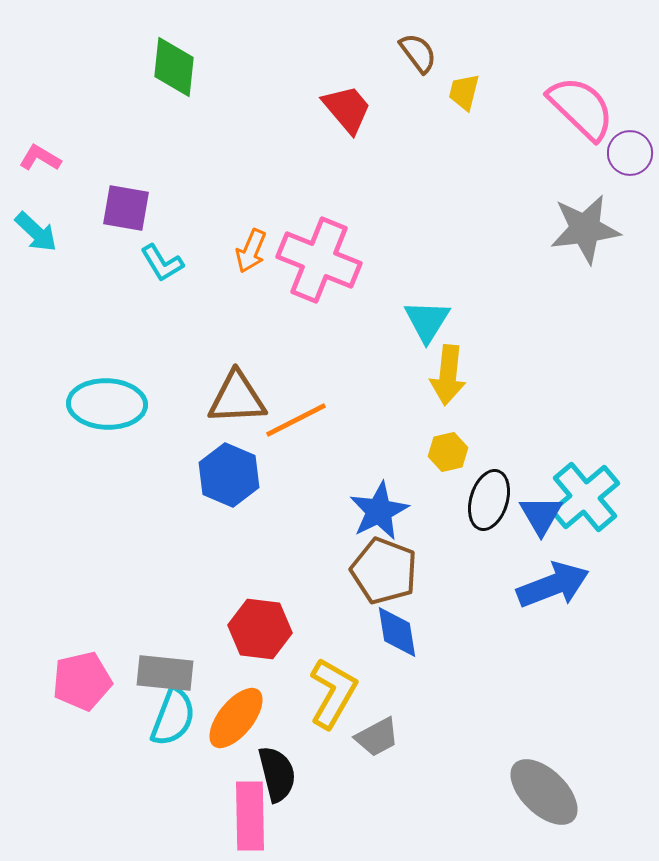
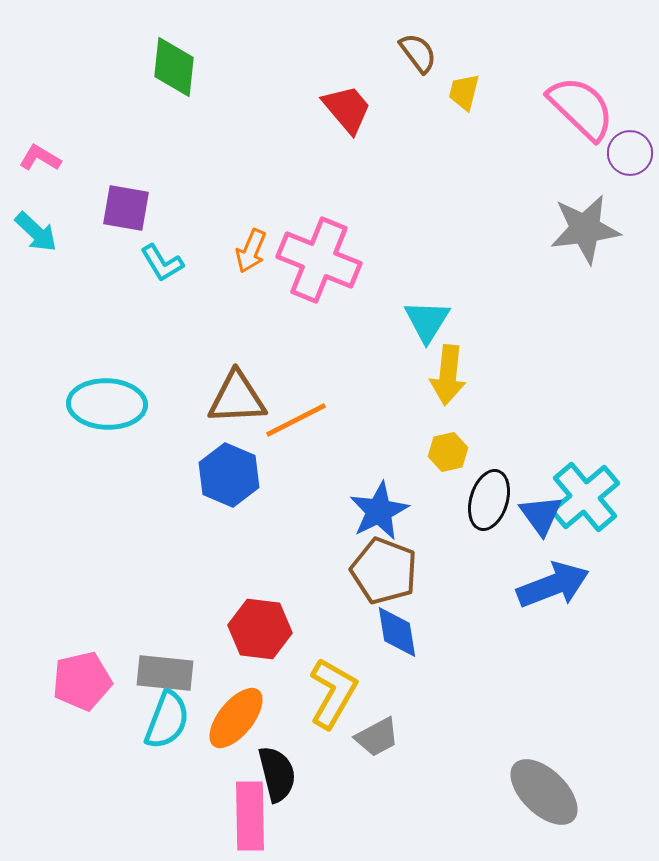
blue triangle: rotated 6 degrees counterclockwise
cyan semicircle: moved 6 px left, 3 px down
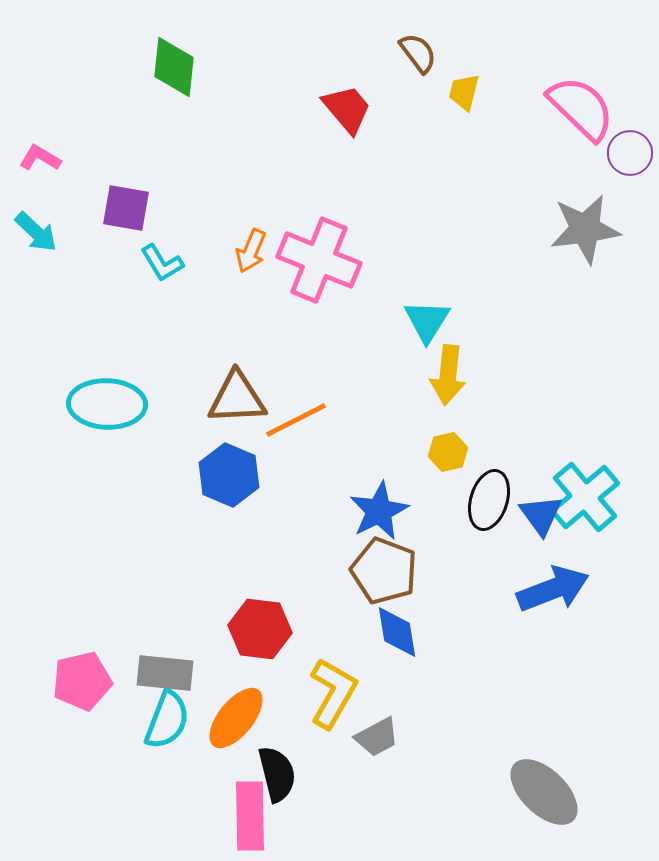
blue arrow: moved 4 px down
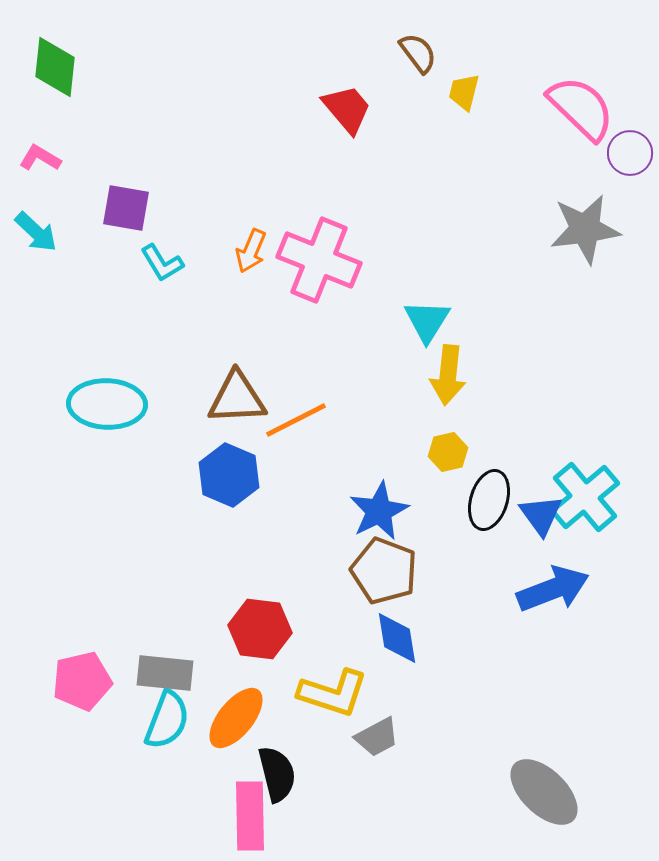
green diamond: moved 119 px left
blue diamond: moved 6 px down
yellow L-shape: rotated 78 degrees clockwise
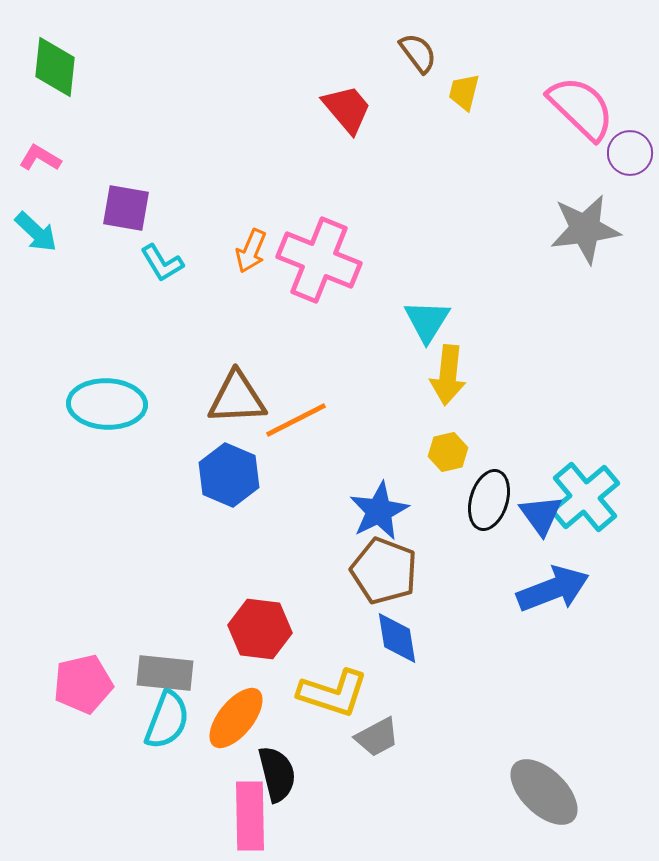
pink pentagon: moved 1 px right, 3 px down
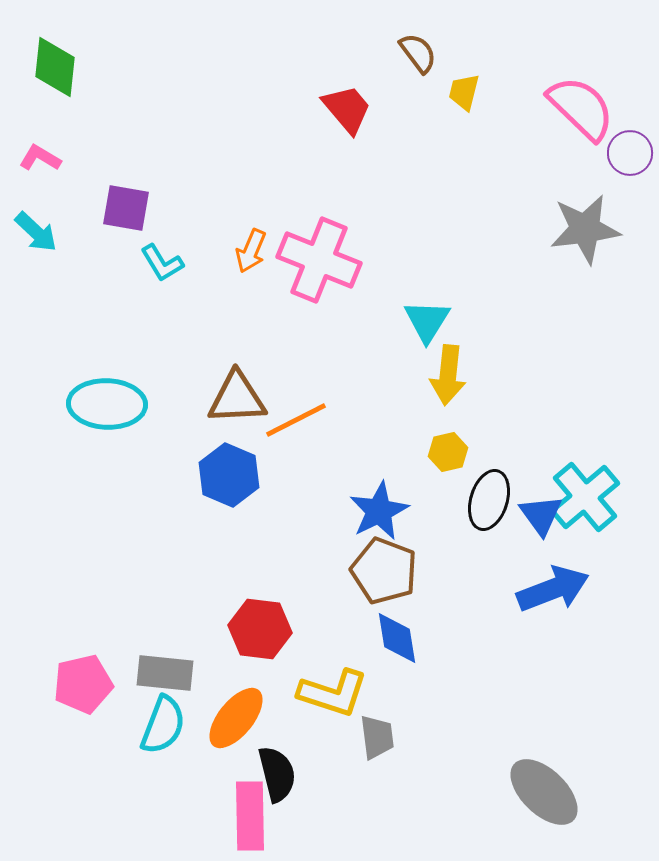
cyan semicircle: moved 4 px left, 5 px down
gray trapezoid: rotated 69 degrees counterclockwise
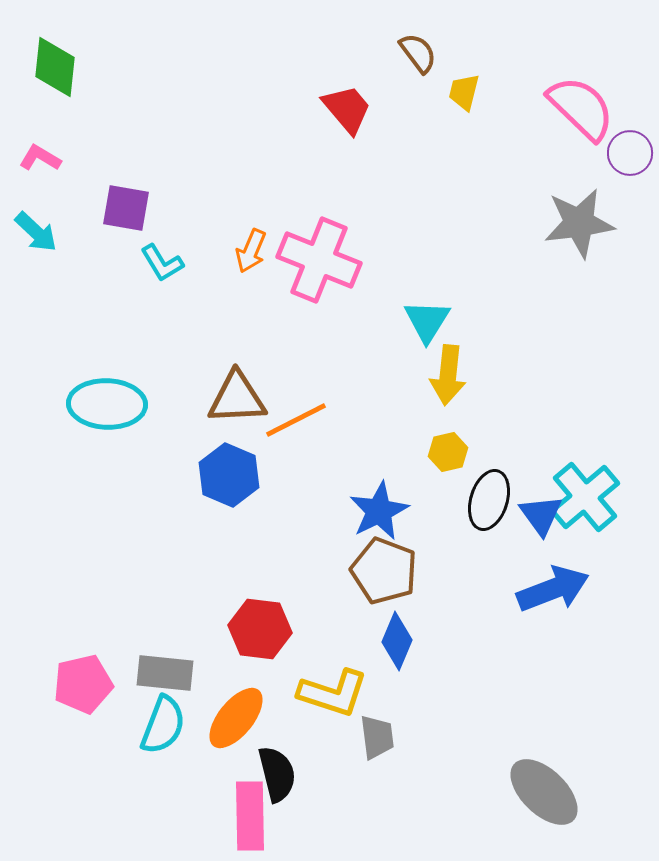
gray star: moved 6 px left, 6 px up
blue diamond: moved 3 px down; rotated 32 degrees clockwise
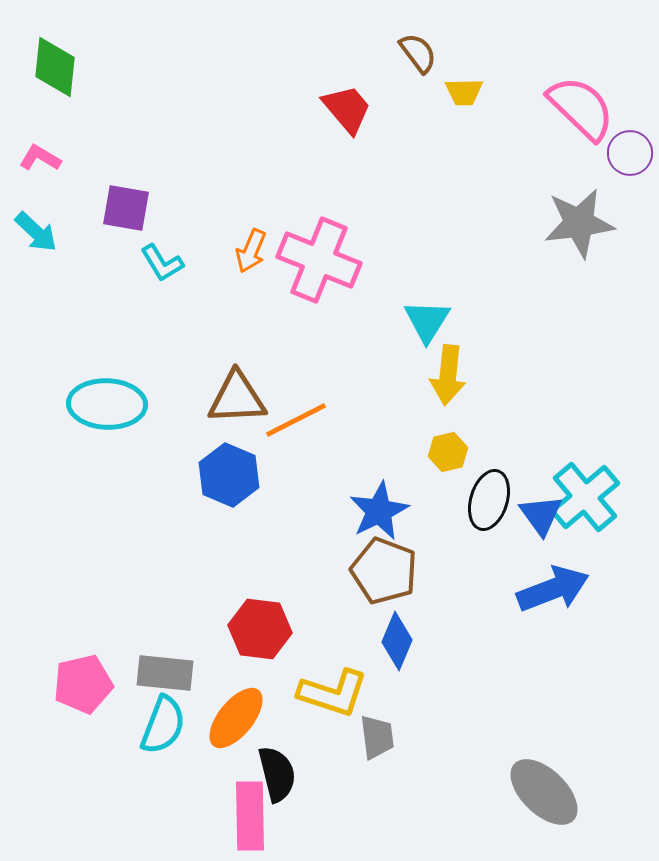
yellow trapezoid: rotated 105 degrees counterclockwise
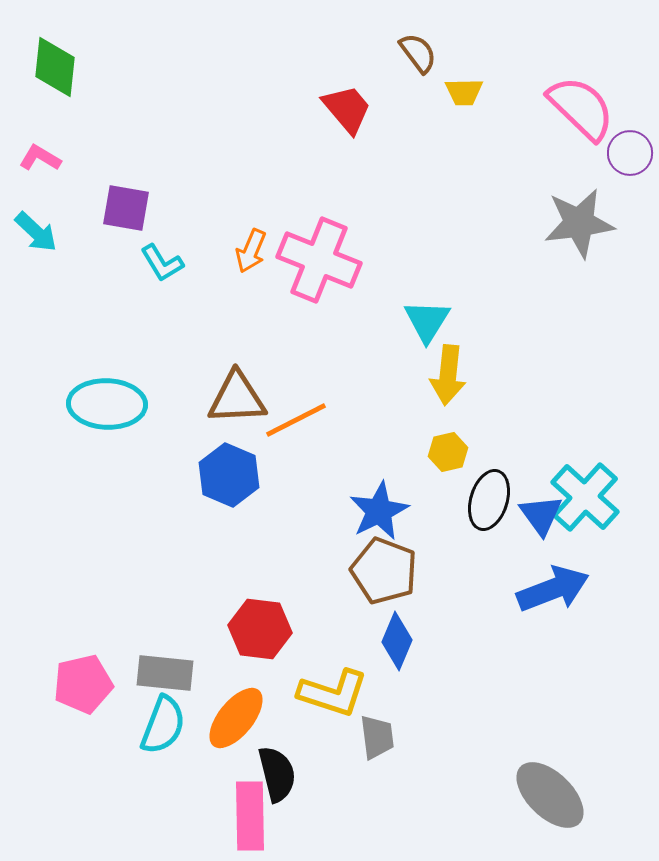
cyan cross: rotated 8 degrees counterclockwise
gray ellipse: moved 6 px right, 3 px down
